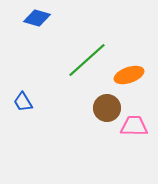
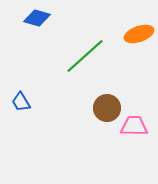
green line: moved 2 px left, 4 px up
orange ellipse: moved 10 px right, 41 px up
blue trapezoid: moved 2 px left
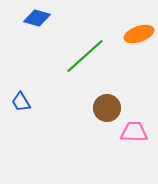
pink trapezoid: moved 6 px down
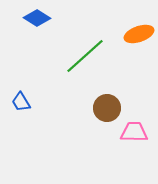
blue diamond: rotated 16 degrees clockwise
